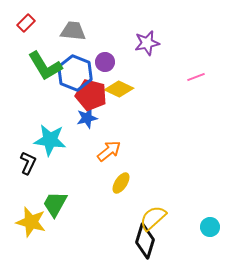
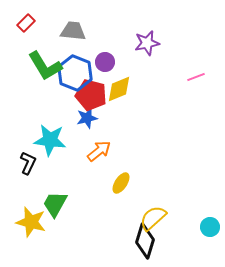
yellow diamond: rotated 48 degrees counterclockwise
orange arrow: moved 10 px left
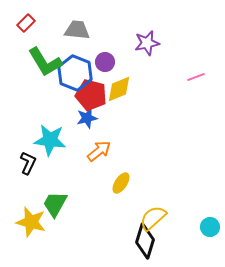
gray trapezoid: moved 4 px right, 1 px up
green L-shape: moved 4 px up
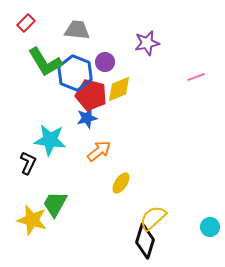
yellow star: moved 1 px right, 2 px up
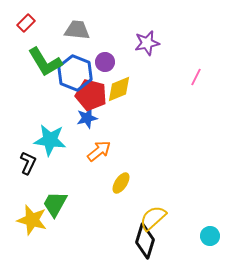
pink line: rotated 42 degrees counterclockwise
cyan circle: moved 9 px down
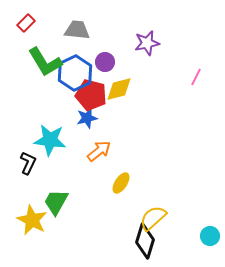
blue hexagon: rotated 12 degrees clockwise
yellow diamond: rotated 8 degrees clockwise
green trapezoid: moved 1 px right, 2 px up
yellow star: rotated 12 degrees clockwise
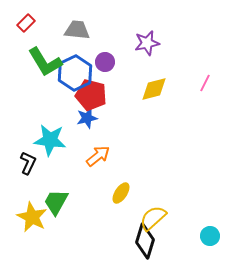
pink line: moved 9 px right, 6 px down
yellow diamond: moved 35 px right
orange arrow: moved 1 px left, 5 px down
yellow ellipse: moved 10 px down
yellow star: moved 3 px up
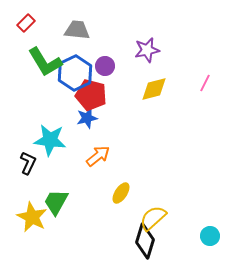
purple star: moved 7 px down
purple circle: moved 4 px down
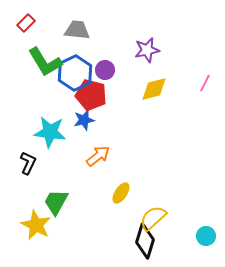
purple circle: moved 4 px down
blue star: moved 3 px left, 2 px down
cyan star: moved 8 px up
yellow star: moved 4 px right, 8 px down
cyan circle: moved 4 px left
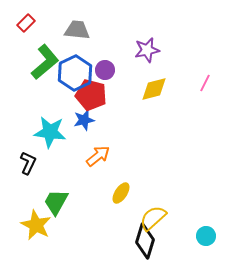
green L-shape: rotated 99 degrees counterclockwise
